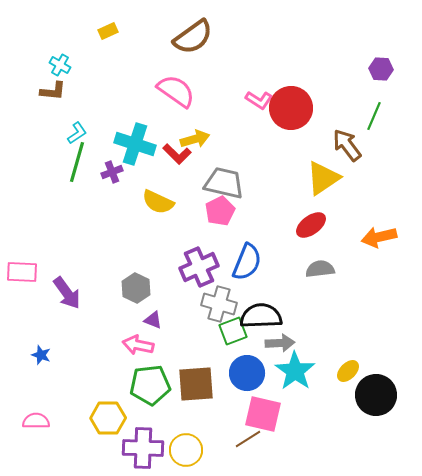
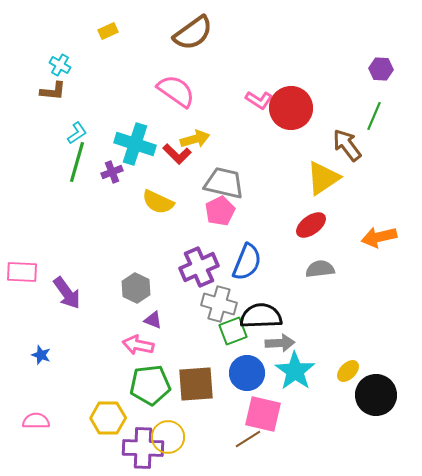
brown semicircle at (193, 37): moved 4 px up
yellow circle at (186, 450): moved 18 px left, 13 px up
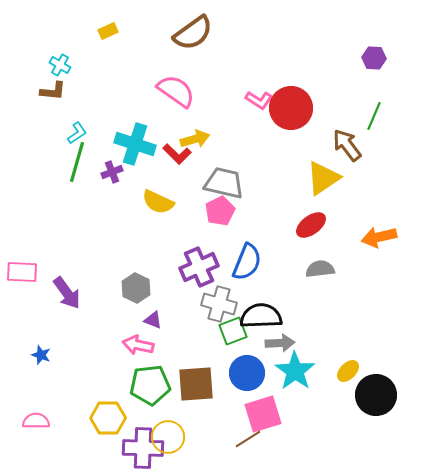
purple hexagon at (381, 69): moved 7 px left, 11 px up
pink square at (263, 414): rotated 30 degrees counterclockwise
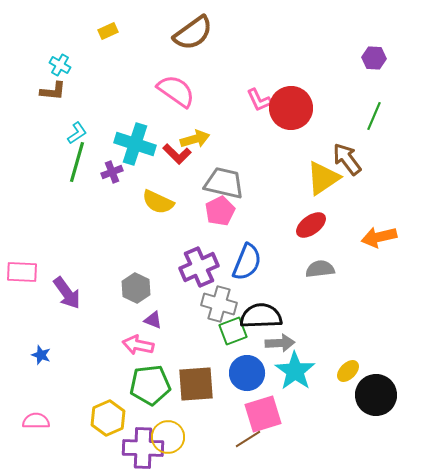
pink L-shape at (259, 100): rotated 32 degrees clockwise
brown arrow at (347, 145): moved 14 px down
yellow hexagon at (108, 418): rotated 24 degrees counterclockwise
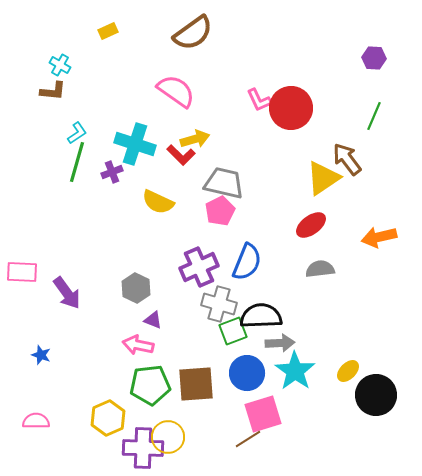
red L-shape at (177, 154): moved 4 px right, 1 px down
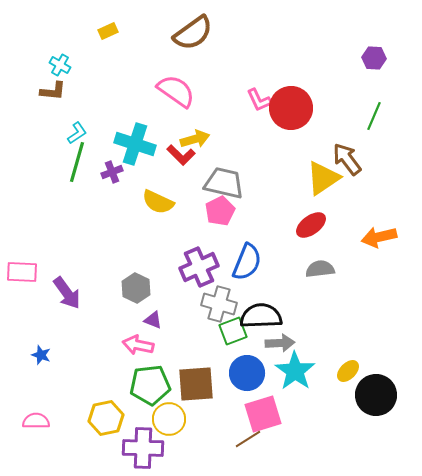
yellow hexagon at (108, 418): moved 2 px left; rotated 12 degrees clockwise
yellow circle at (168, 437): moved 1 px right, 18 px up
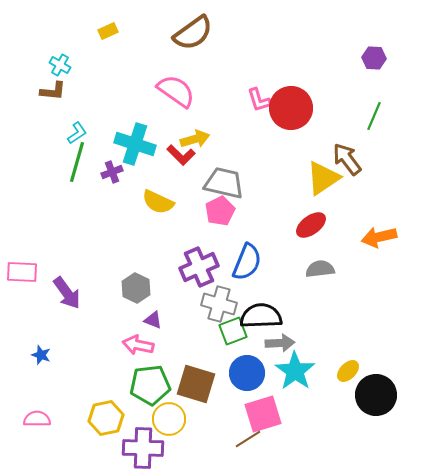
pink L-shape at (259, 100): rotated 8 degrees clockwise
brown square at (196, 384): rotated 21 degrees clockwise
pink semicircle at (36, 421): moved 1 px right, 2 px up
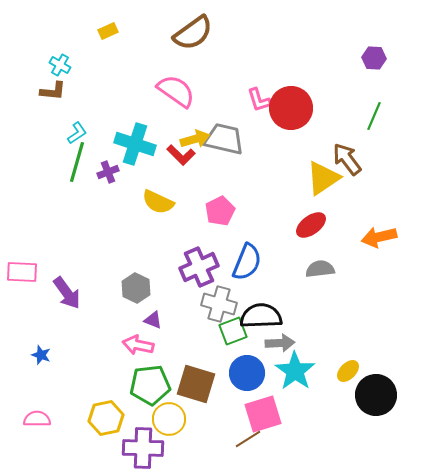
purple cross at (112, 172): moved 4 px left
gray trapezoid at (224, 183): moved 44 px up
